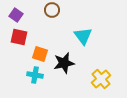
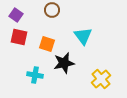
orange square: moved 7 px right, 10 px up
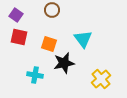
cyan triangle: moved 3 px down
orange square: moved 2 px right
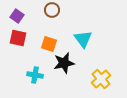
purple square: moved 1 px right, 1 px down
red square: moved 1 px left, 1 px down
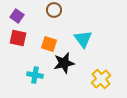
brown circle: moved 2 px right
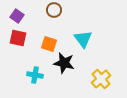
black star: rotated 25 degrees clockwise
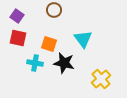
cyan cross: moved 12 px up
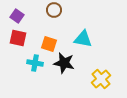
cyan triangle: rotated 42 degrees counterclockwise
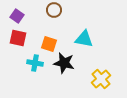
cyan triangle: moved 1 px right
